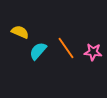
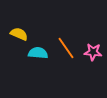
yellow semicircle: moved 1 px left, 2 px down
cyan semicircle: moved 2 px down; rotated 54 degrees clockwise
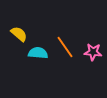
yellow semicircle: rotated 18 degrees clockwise
orange line: moved 1 px left, 1 px up
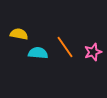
yellow semicircle: rotated 30 degrees counterclockwise
pink star: rotated 24 degrees counterclockwise
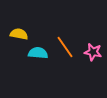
pink star: rotated 30 degrees clockwise
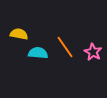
pink star: rotated 18 degrees clockwise
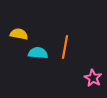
orange line: rotated 45 degrees clockwise
pink star: moved 26 px down
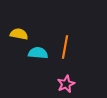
pink star: moved 27 px left, 6 px down; rotated 18 degrees clockwise
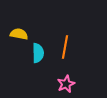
cyan semicircle: rotated 84 degrees clockwise
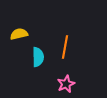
yellow semicircle: rotated 24 degrees counterclockwise
cyan semicircle: moved 4 px down
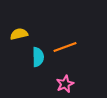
orange line: rotated 60 degrees clockwise
pink star: moved 1 px left
